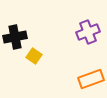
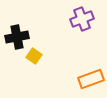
purple cross: moved 6 px left, 13 px up
black cross: moved 2 px right
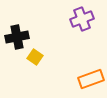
yellow square: moved 1 px right, 1 px down
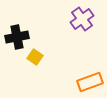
purple cross: rotated 15 degrees counterclockwise
orange rectangle: moved 1 px left, 3 px down
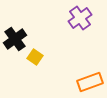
purple cross: moved 2 px left, 1 px up
black cross: moved 2 px left, 2 px down; rotated 25 degrees counterclockwise
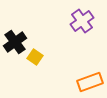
purple cross: moved 2 px right, 3 px down
black cross: moved 3 px down
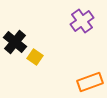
black cross: rotated 15 degrees counterclockwise
